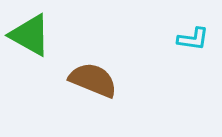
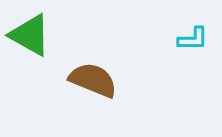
cyan L-shape: rotated 8 degrees counterclockwise
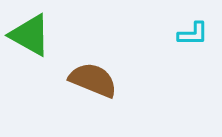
cyan L-shape: moved 5 px up
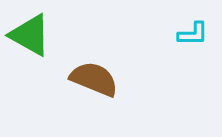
brown semicircle: moved 1 px right, 1 px up
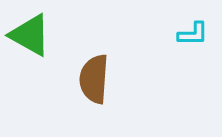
brown semicircle: rotated 108 degrees counterclockwise
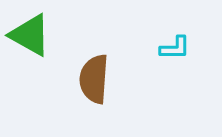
cyan L-shape: moved 18 px left, 14 px down
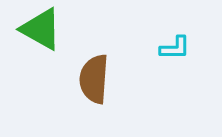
green triangle: moved 11 px right, 6 px up
